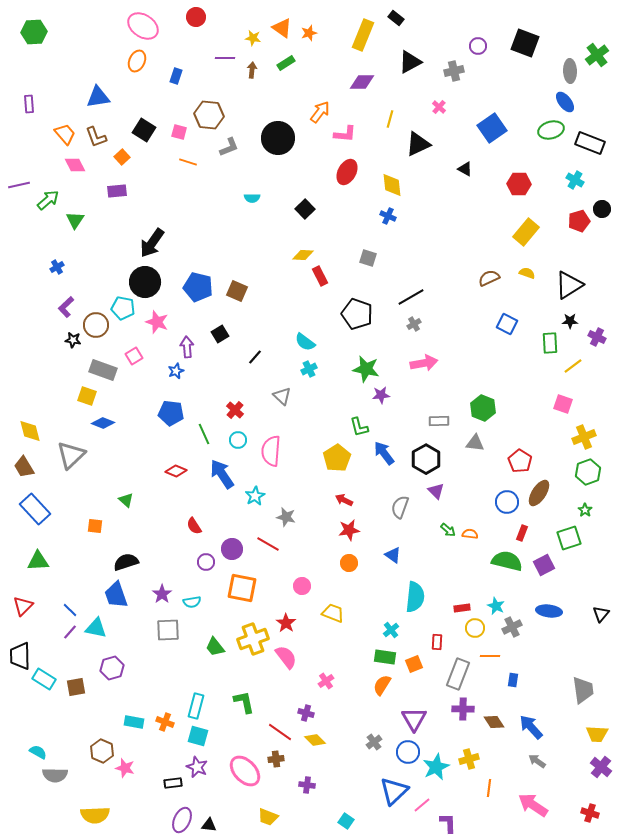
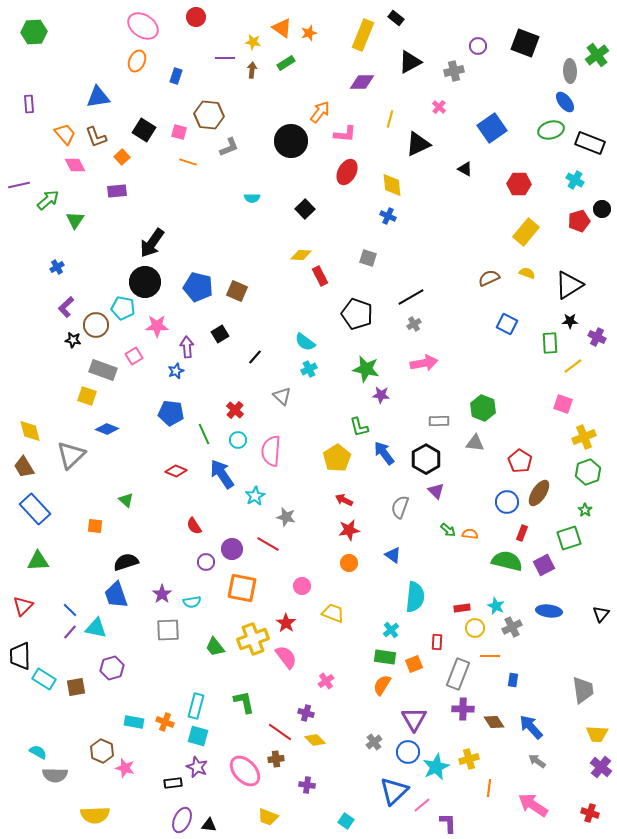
yellow star at (253, 38): moved 4 px down
black circle at (278, 138): moved 13 px right, 3 px down
yellow diamond at (303, 255): moved 2 px left
pink star at (157, 322): moved 4 px down; rotated 20 degrees counterclockwise
purple star at (381, 395): rotated 12 degrees clockwise
blue diamond at (103, 423): moved 4 px right, 6 px down
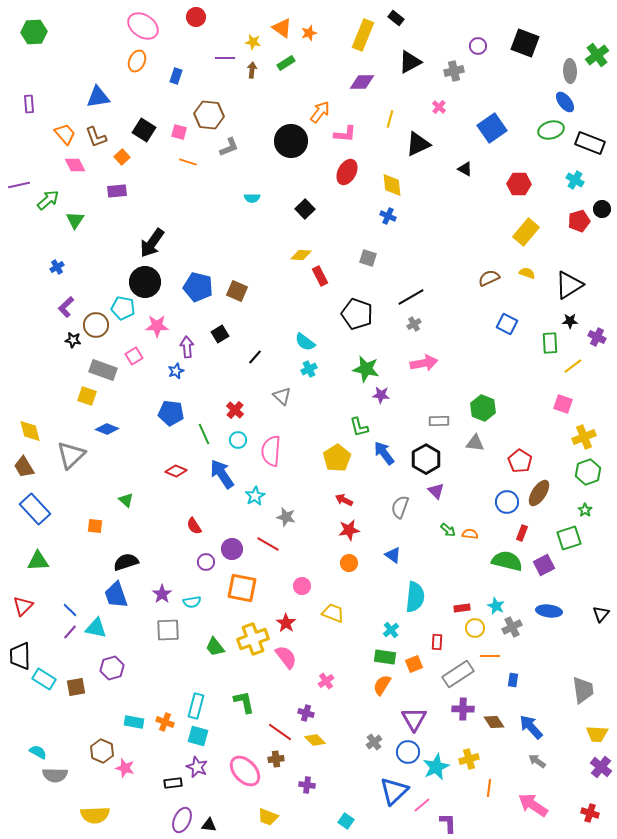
gray rectangle at (458, 674): rotated 36 degrees clockwise
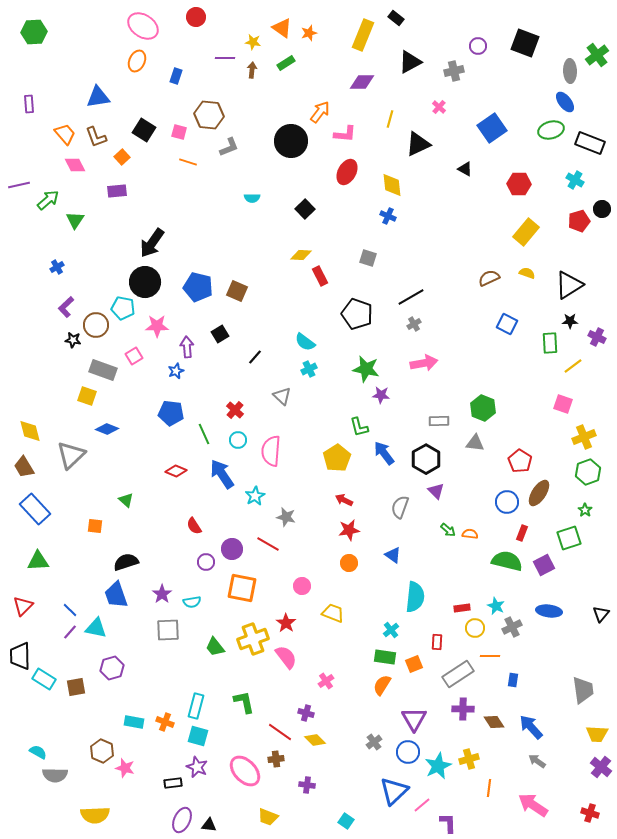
cyan star at (436, 767): moved 2 px right, 1 px up
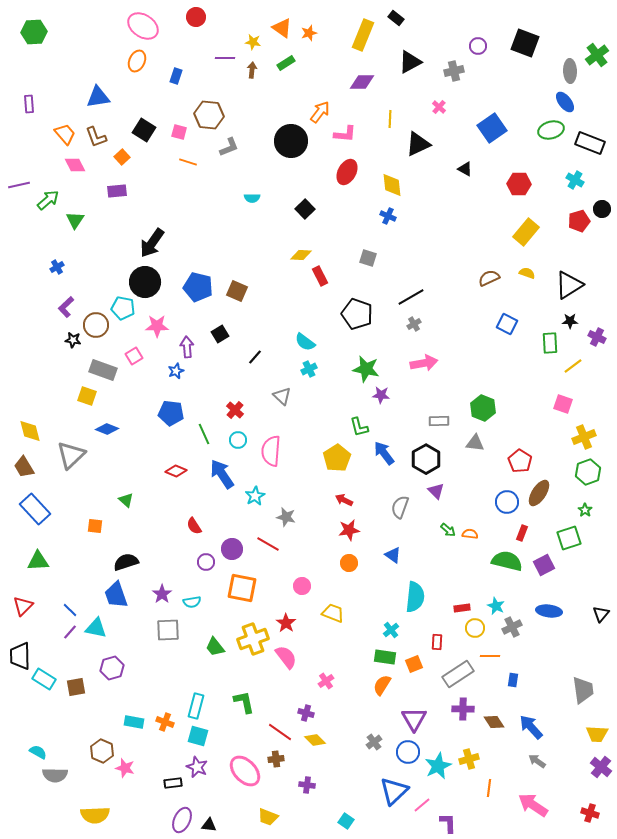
yellow line at (390, 119): rotated 12 degrees counterclockwise
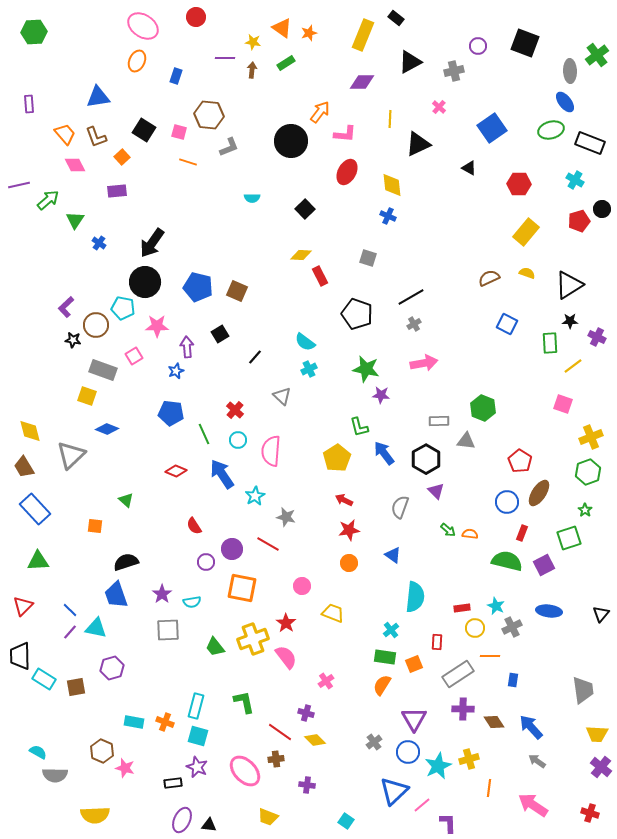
black triangle at (465, 169): moved 4 px right, 1 px up
blue cross at (57, 267): moved 42 px right, 24 px up; rotated 24 degrees counterclockwise
yellow cross at (584, 437): moved 7 px right
gray triangle at (475, 443): moved 9 px left, 2 px up
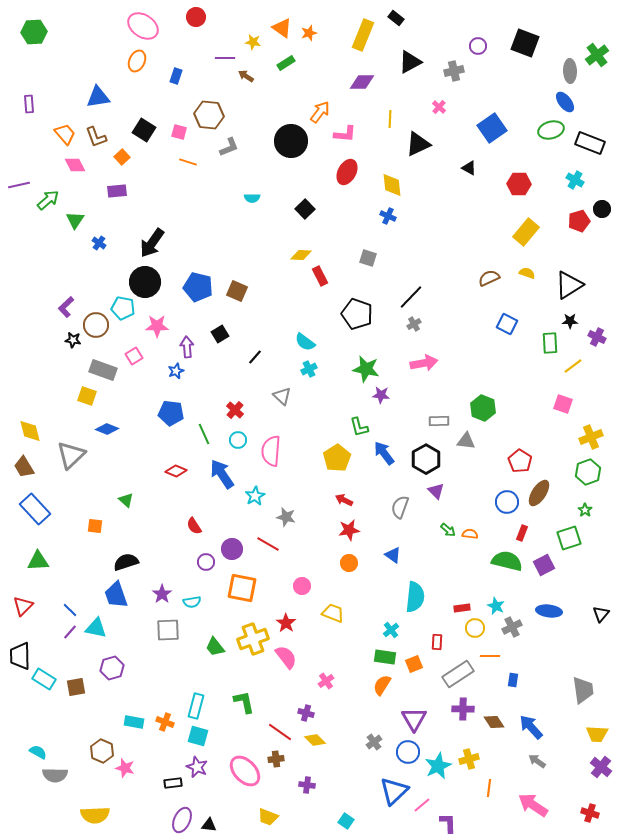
brown arrow at (252, 70): moved 6 px left, 6 px down; rotated 63 degrees counterclockwise
black line at (411, 297): rotated 16 degrees counterclockwise
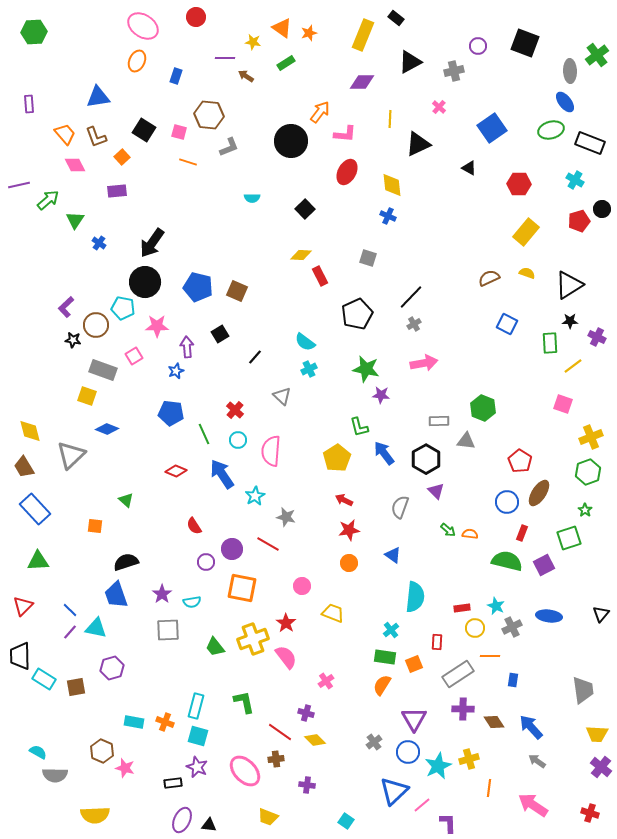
black pentagon at (357, 314): rotated 28 degrees clockwise
blue ellipse at (549, 611): moved 5 px down
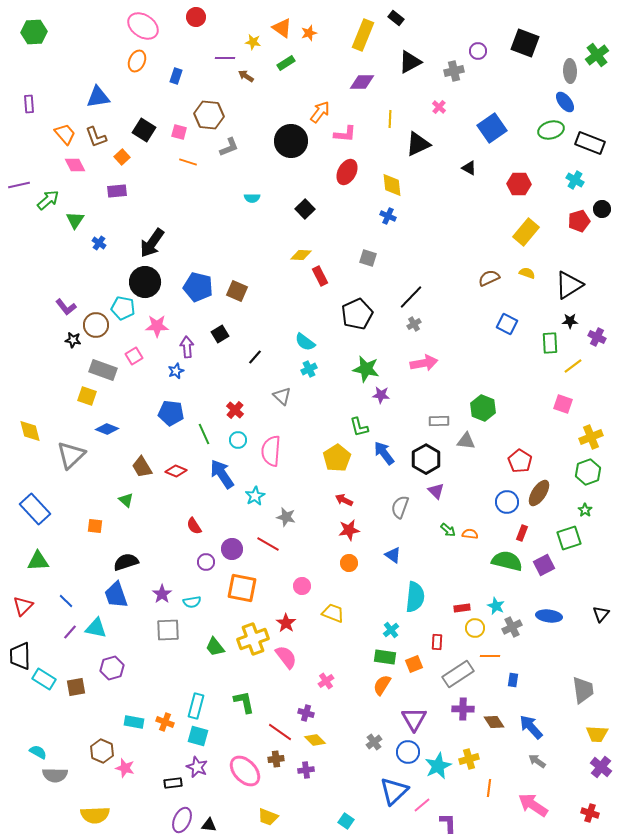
purple circle at (478, 46): moved 5 px down
purple L-shape at (66, 307): rotated 85 degrees counterclockwise
brown trapezoid at (24, 467): moved 118 px right
blue line at (70, 610): moved 4 px left, 9 px up
purple cross at (307, 785): moved 1 px left, 15 px up; rotated 14 degrees counterclockwise
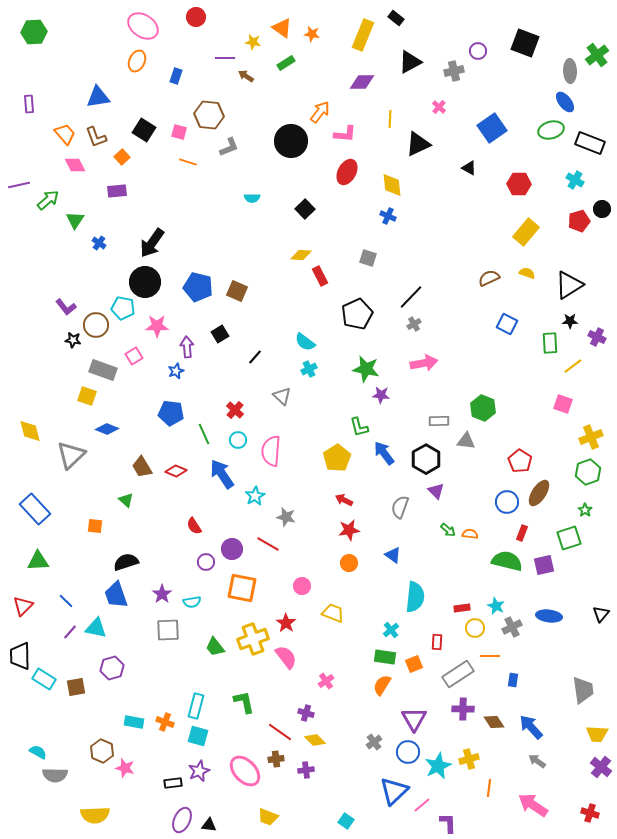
orange star at (309, 33): moved 3 px right, 1 px down; rotated 28 degrees clockwise
purple square at (544, 565): rotated 15 degrees clockwise
purple star at (197, 767): moved 2 px right, 4 px down; rotated 25 degrees clockwise
